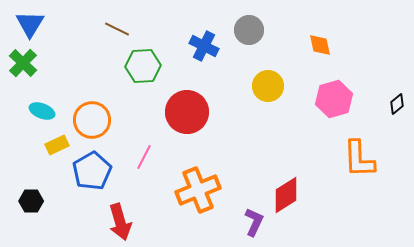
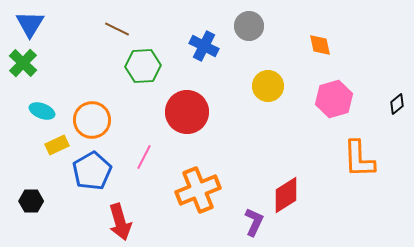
gray circle: moved 4 px up
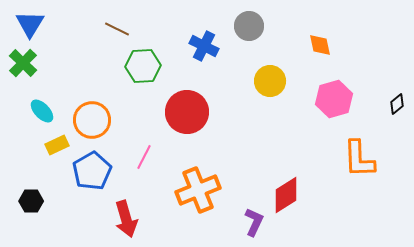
yellow circle: moved 2 px right, 5 px up
cyan ellipse: rotated 25 degrees clockwise
red arrow: moved 6 px right, 3 px up
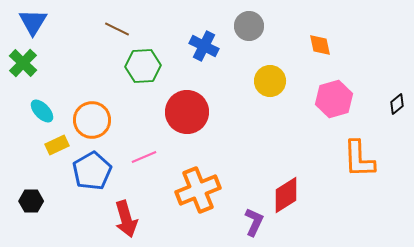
blue triangle: moved 3 px right, 2 px up
pink line: rotated 40 degrees clockwise
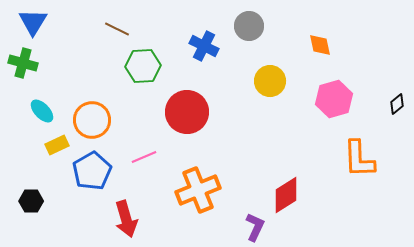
green cross: rotated 28 degrees counterclockwise
purple L-shape: moved 1 px right, 5 px down
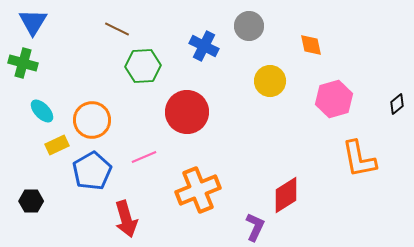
orange diamond: moved 9 px left
orange L-shape: rotated 9 degrees counterclockwise
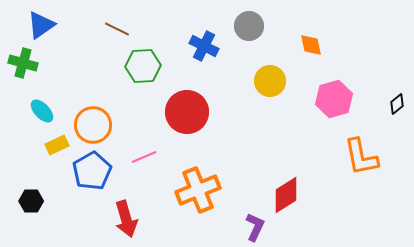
blue triangle: moved 8 px right, 3 px down; rotated 24 degrees clockwise
orange circle: moved 1 px right, 5 px down
orange L-shape: moved 2 px right, 2 px up
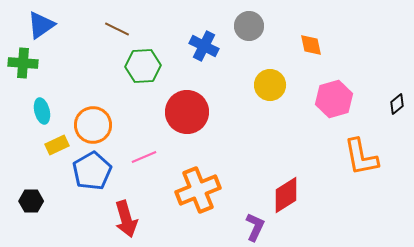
green cross: rotated 12 degrees counterclockwise
yellow circle: moved 4 px down
cyan ellipse: rotated 30 degrees clockwise
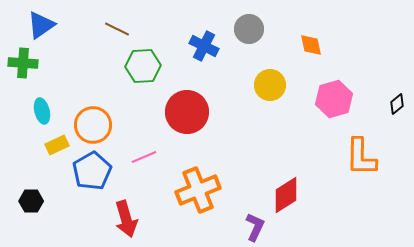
gray circle: moved 3 px down
orange L-shape: rotated 12 degrees clockwise
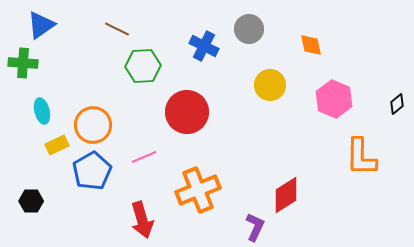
pink hexagon: rotated 21 degrees counterclockwise
red arrow: moved 16 px right, 1 px down
